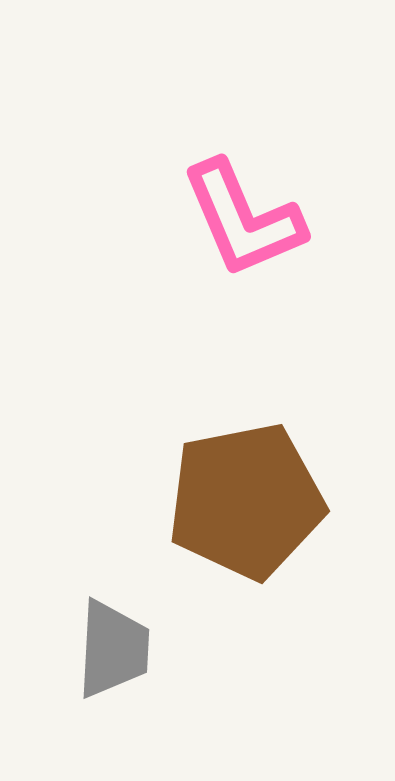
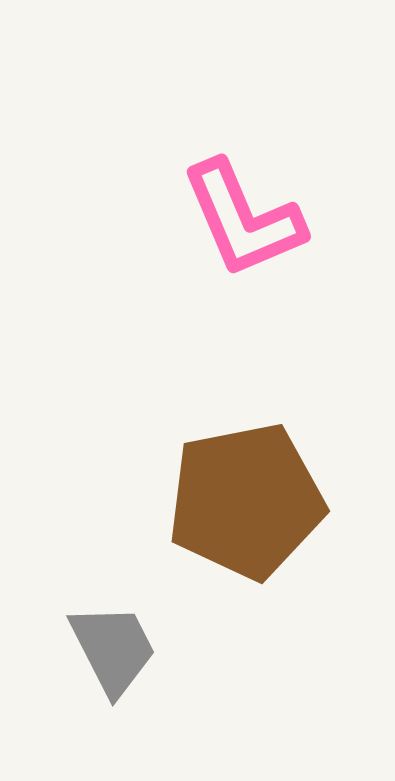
gray trapezoid: rotated 30 degrees counterclockwise
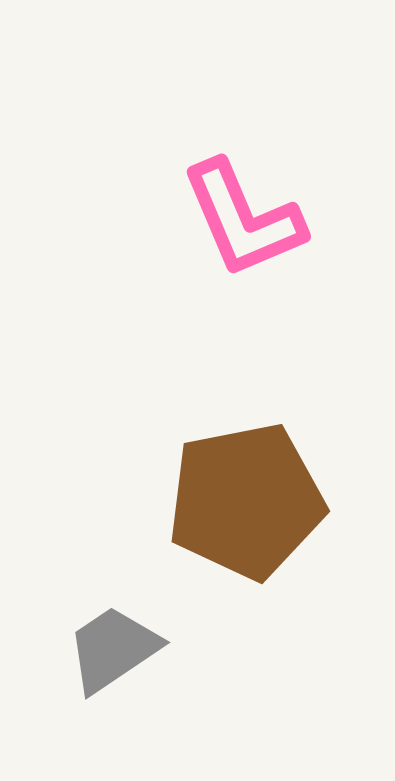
gray trapezoid: rotated 97 degrees counterclockwise
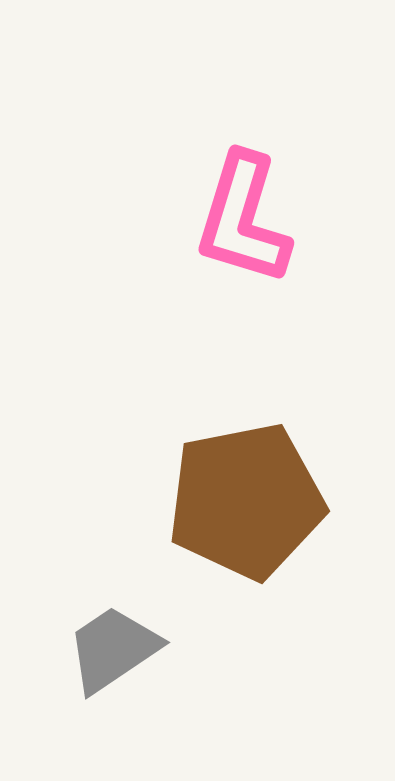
pink L-shape: rotated 40 degrees clockwise
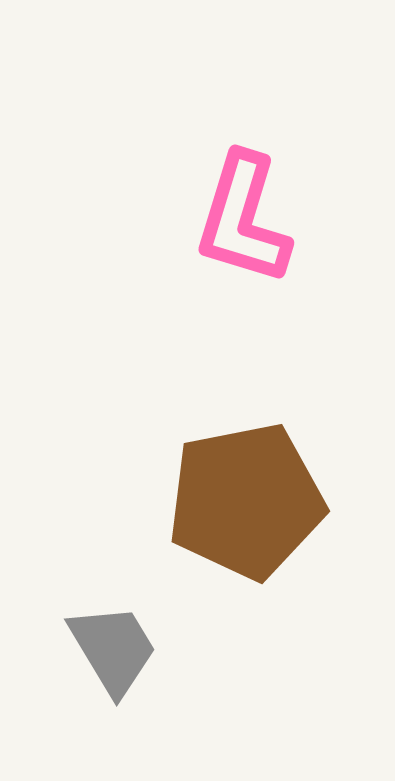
gray trapezoid: rotated 93 degrees clockwise
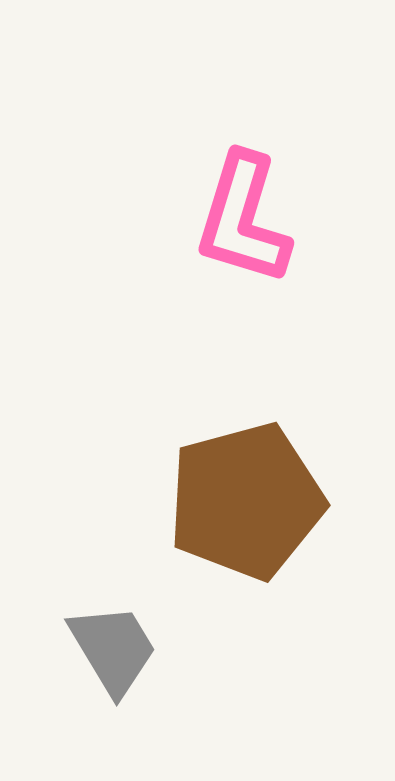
brown pentagon: rotated 4 degrees counterclockwise
